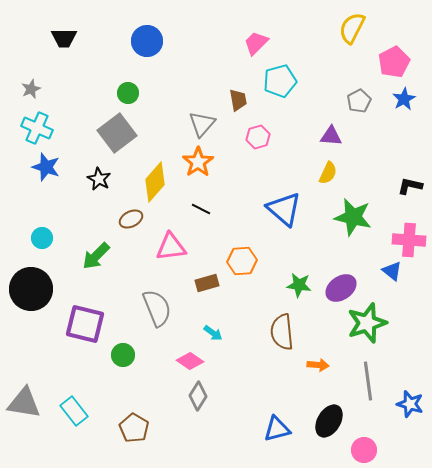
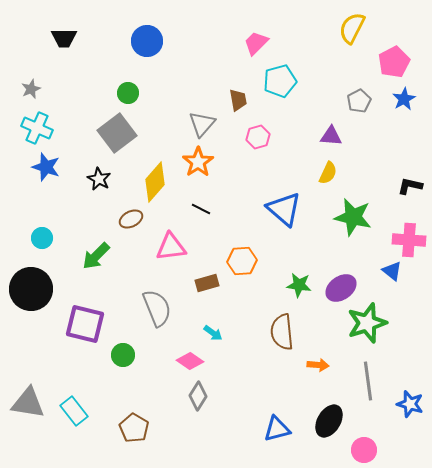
gray triangle at (24, 403): moved 4 px right
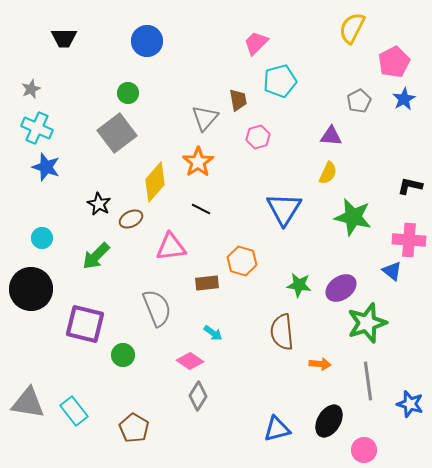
gray triangle at (202, 124): moved 3 px right, 6 px up
black star at (99, 179): moved 25 px down
blue triangle at (284, 209): rotated 21 degrees clockwise
orange hexagon at (242, 261): rotated 20 degrees clockwise
brown rectangle at (207, 283): rotated 10 degrees clockwise
orange arrow at (318, 365): moved 2 px right, 1 px up
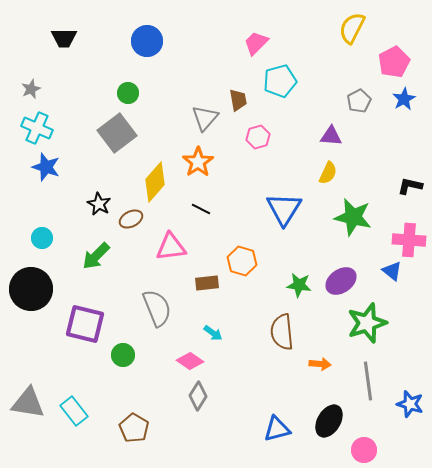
purple ellipse at (341, 288): moved 7 px up
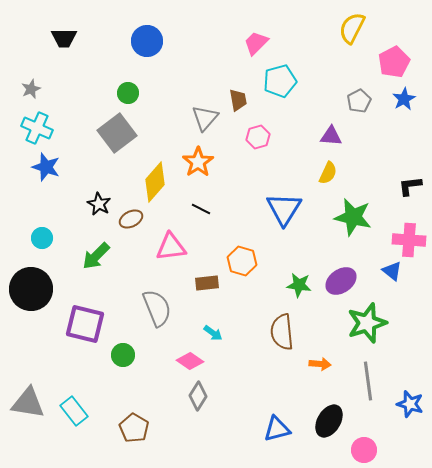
black L-shape at (410, 186): rotated 20 degrees counterclockwise
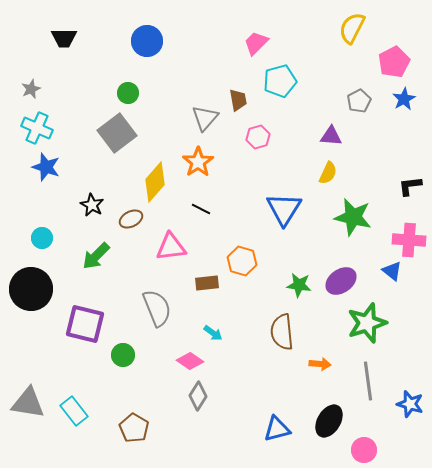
black star at (99, 204): moved 7 px left, 1 px down
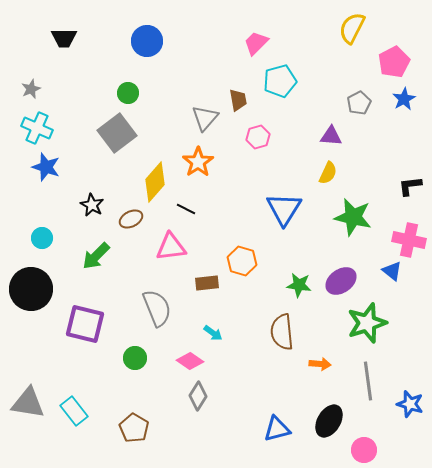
gray pentagon at (359, 101): moved 2 px down
black line at (201, 209): moved 15 px left
pink cross at (409, 240): rotated 8 degrees clockwise
green circle at (123, 355): moved 12 px right, 3 px down
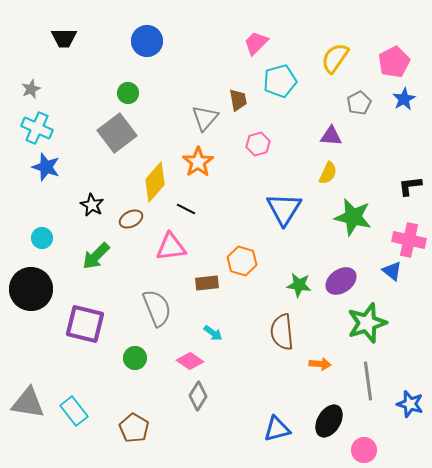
yellow semicircle at (352, 28): moved 17 px left, 30 px down; rotated 8 degrees clockwise
pink hexagon at (258, 137): moved 7 px down
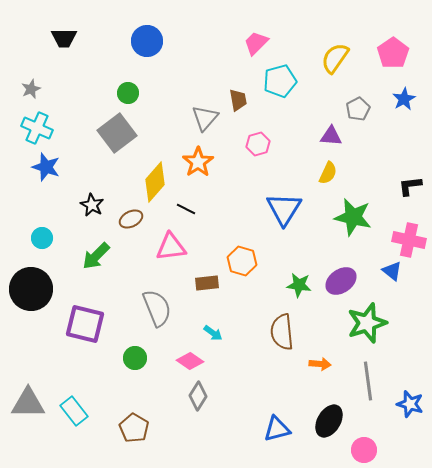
pink pentagon at (394, 62): moved 1 px left, 9 px up; rotated 8 degrees counterclockwise
gray pentagon at (359, 103): moved 1 px left, 6 px down
gray triangle at (28, 403): rotated 9 degrees counterclockwise
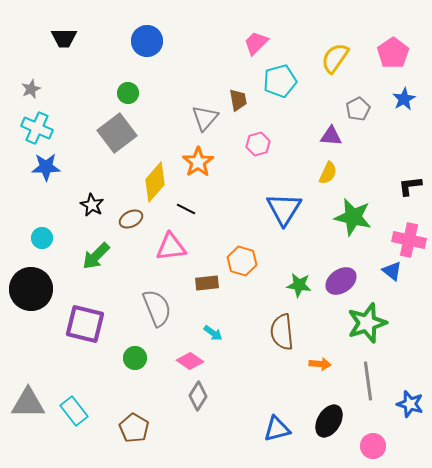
blue star at (46, 167): rotated 20 degrees counterclockwise
pink circle at (364, 450): moved 9 px right, 4 px up
